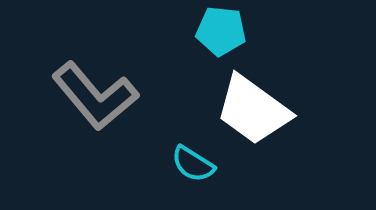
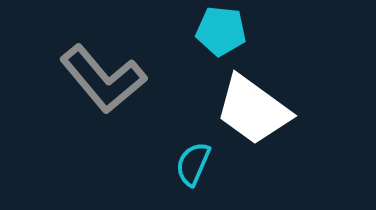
gray L-shape: moved 8 px right, 17 px up
cyan semicircle: rotated 81 degrees clockwise
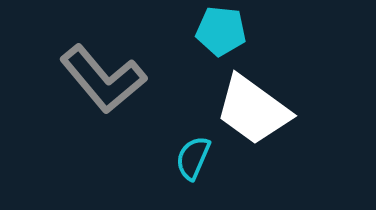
cyan semicircle: moved 6 px up
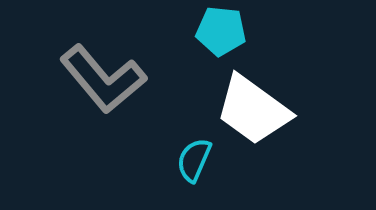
cyan semicircle: moved 1 px right, 2 px down
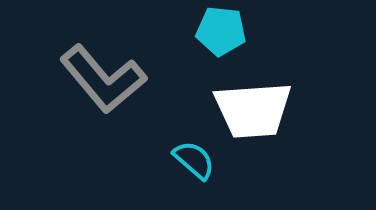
white trapezoid: rotated 40 degrees counterclockwise
cyan semicircle: rotated 108 degrees clockwise
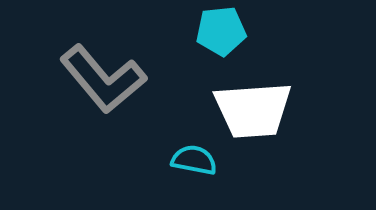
cyan pentagon: rotated 12 degrees counterclockwise
cyan semicircle: rotated 30 degrees counterclockwise
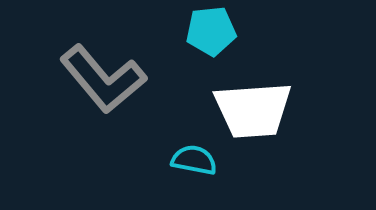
cyan pentagon: moved 10 px left
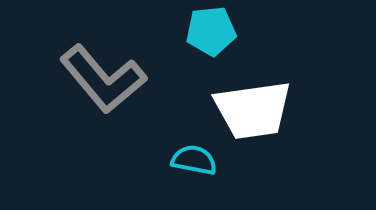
white trapezoid: rotated 4 degrees counterclockwise
